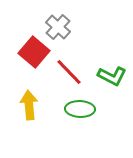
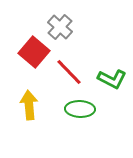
gray cross: moved 2 px right
green L-shape: moved 3 px down
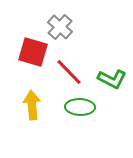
red square: moved 1 px left; rotated 24 degrees counterclockwise
yellow arrow: moved 3 px right
green ellipse: moved 2 px up
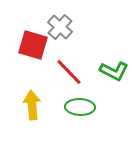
red square: moved 7 px up
green L-shape: moved 2 px right, 8 px up
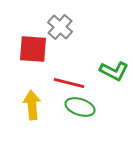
red square: moved 4 px down; rotated 12 degrees counterclockwise
red line: moved 11 px down; rotated 32 degrees counterclockwise
green ellipse: rotated 16 degrees clockwise
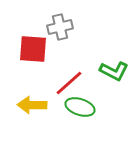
gray cross: rotated 35 degrees clockwise
red line: rotated 56 degrees counterclockwise
yellow arrow: rotated 84 degrees counterclockwise
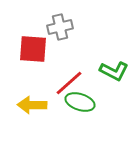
green ellipse: moved 5 px up
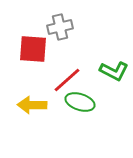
red line: moved 2 px left, 3 px up
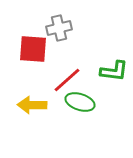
gray cross: moved 1 px left, 1 px down
green L-shape: rotated 20 degrees counterclockwise
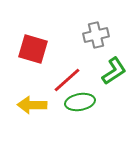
gray cross: moved 37 px right, 7 px down
red square: rotated 12 degrees clockwise
green L-shape: rotated 40 degrees counterclockwise
green ellipse: rotated 28 degrees counterclockwise
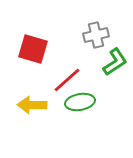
green L-shape: moved 1 px right, 9 px up
